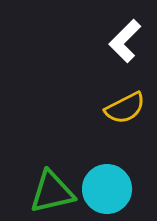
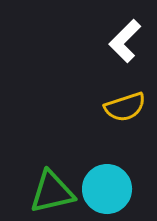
yellow semicircle: moved 1 px up; rotated 9 degrees clockwise
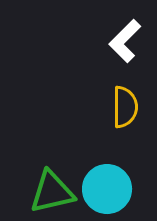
yellow semicircle: rotated 72 degrees counterclockwise
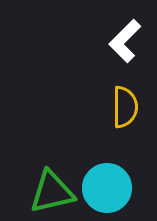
cyan circle: moved 1 px up
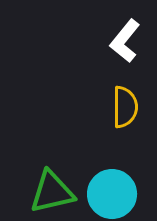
white L-shape: rotated 6 degrees counterclockwise
cyan circle: moved 5 px right, 6 px down
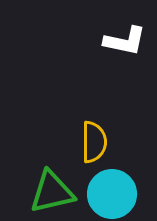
white L-shape: rotated 117 degrees counterclockwise
yellow semicircle: moved 31 px left, 35 px down
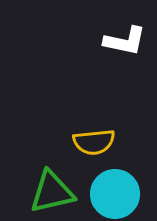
yellow semicircle: rotated 84 degrees clockwise
cyan circle: moved 3 px right
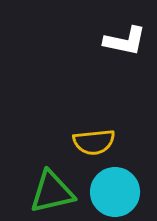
cyan circle: moved 2 px up
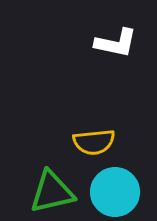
white L-shape: moved 9 px left, 2 px down
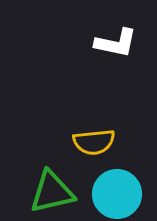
cyan circle: moved 2 px right, 2 px down
